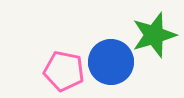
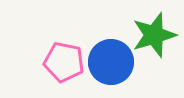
pink pentagon: moved 9 px up
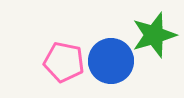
blue circle: moved 1 px up
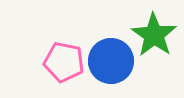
green star: rotated 21 degrees counterclockwise
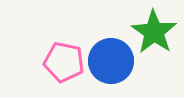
green star: moved 3 px up
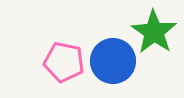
blue circle: moved 2 px right
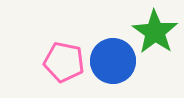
green star: moved 1 px right
